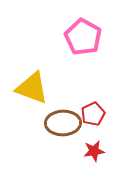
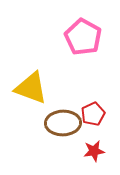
yellow triangle: moved 1 px left
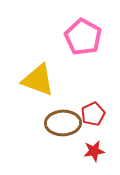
yellow triangle: moved 7 px right, 8 px up
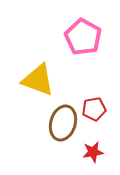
red pentagon: moved 1 px right, 5 px up; rotated 15 degrees clockwise
brown ellipse: rotated 72 degrees counterclockwise
red star: moved 1 px left, 1 px down
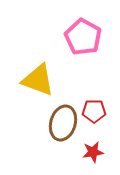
red pentagon: moved 2 px down; rotated 10 degrees clockwise
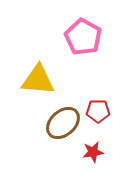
yellow triangle: rotated 15 degrees counterclockwise
red pentagon: moved 4 px right
brown ellipse: rotated 32 degrees clockwise
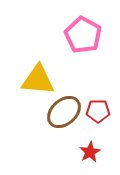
pink pentagon: moved 2 px up
brown ellipse: moved 1 px right, 11 px up
red star: moved 3 px left; rotated 20 degrees counterclockwise
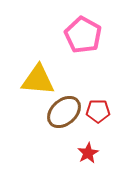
red star: moved 2 px left, 1 px down
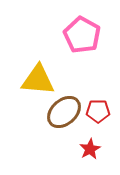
pink pentagon: moved 1 px left
red star: moved 2 px right, 4 px up
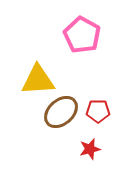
yellow triangle: rotated 9 degrees counterclockwise
brown ellipse: moved 3 px left
red star: rotated 15 degrees clockwise
